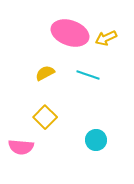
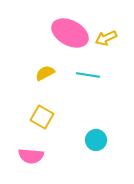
pink ellipse: rotated 9 degrees clockwise
cyan line: rotated 10 degrees counterclockwise
yellow square: moved 3 px left; rotated 15 degrees counterclockwise
pink semicircle: moved 10 px right, 9 px down
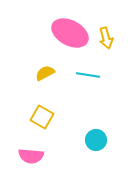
yellow arrow: rotated 80 degrees counterclockwise
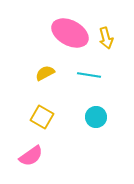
cyan line: moved 1 px right
cyan circle: moved 23 px up
pink semicircle: rotated 40 degrees counterclockwise
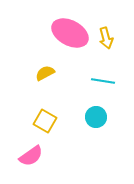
cyan line: moved 14 px right, 6 px down
yellow square: moved 3 px right, 4 px down
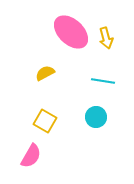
pink ellipse: moved 1 px right, 1 px up; rotated 15 degrees clockwise
pink semicircle: rotated 25 degrees counterclockwise
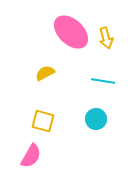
cyan circle: moved 2 px down
yellow square: moved 2 px left; rotated 15 degrees counterclockwise
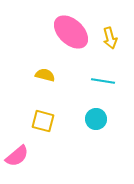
yellow arrow: moved 4 px right
yellow semicircle: moved 2 px down; rotated 42 degrees clockwise
pink semicircle: moved 14 px left; rotated 20 degrees clockwise
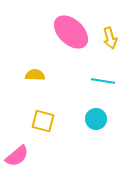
yellow semicircle: moved 10 px left; rotated 12 degrees counterclockwise
